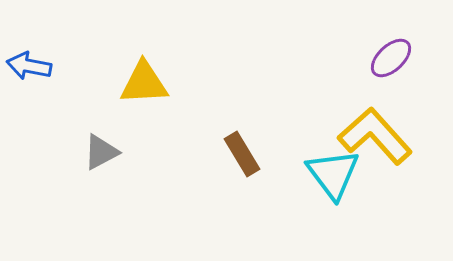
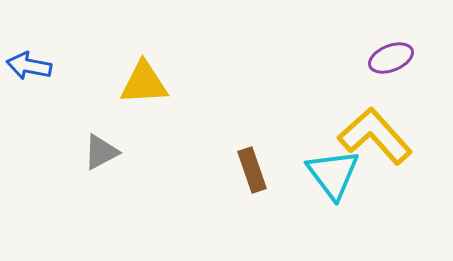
purple ellipse: rotated 21 degrees clockwise
brown rectangle: moved 10 px right, 16 px down; rotated 12 degrees clockwise
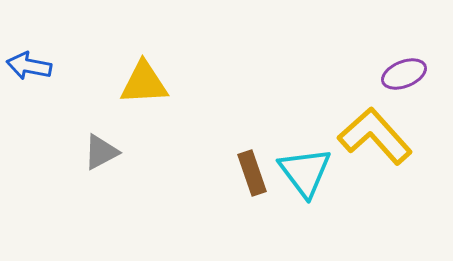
purple ellipse: moved 13 px right, 16 px down
brown rectangle: moved 3 px down
cyan triangle: moved 28 px left, 2 px up
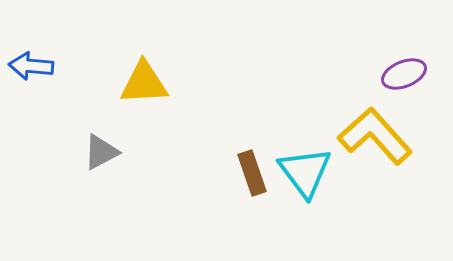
blue arrow: moved 2 px right; rotated 6 degrees counterclockwise
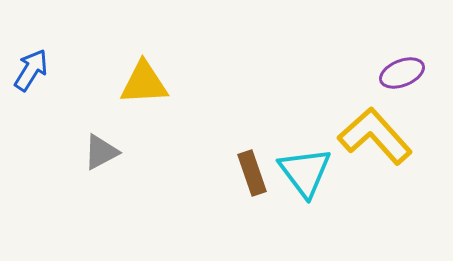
blue arrow: moved 4 px down; rotated 117 degrees clockwise
purple ellipse: moved 2 px left, 1 px up
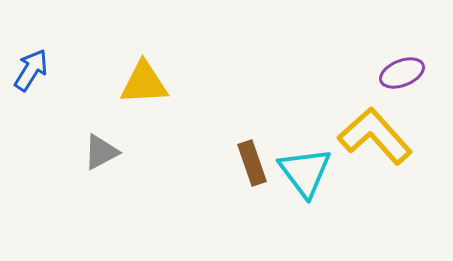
brown rectangle: moved 10 px up
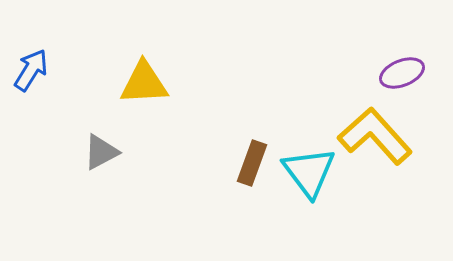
brown rectangle: rotated 39 degrees clockwise
cyan triangle: moved 4 px right
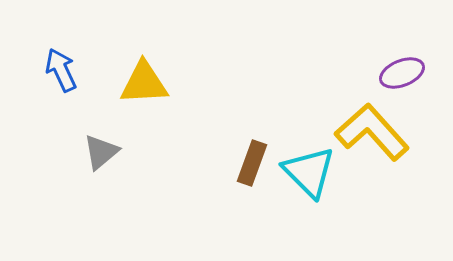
blue arrow: moved 30 px right; rotated 57 degrees counterclockwise
yellow L-shape: moved 3 px left, 4 px up
gray triangle: rotated 12 degrees counterclockwise
cyan triangle: rotated 8 degrees counterclockwise
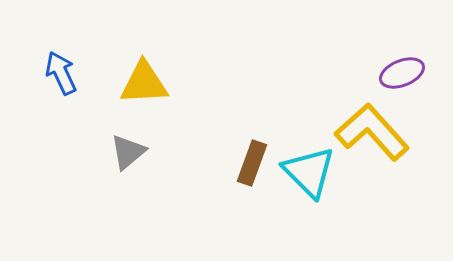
blue arrow: moved 3 px down
gray triangle: moved 27 px right
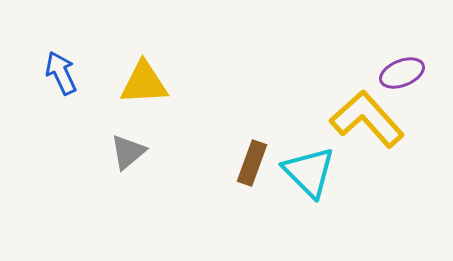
yellow L-shape: moved 5 px left, 13 px up
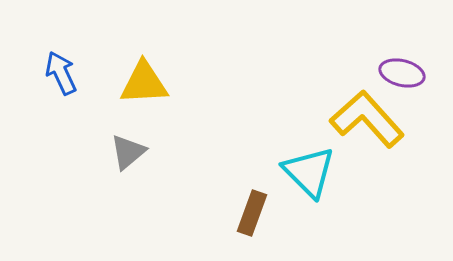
purple ellipse: rotated 36 degrees clockwise
brown rectangle: moved 50 px down
